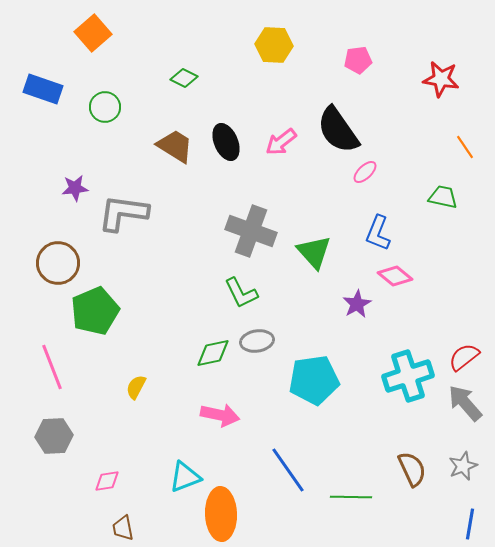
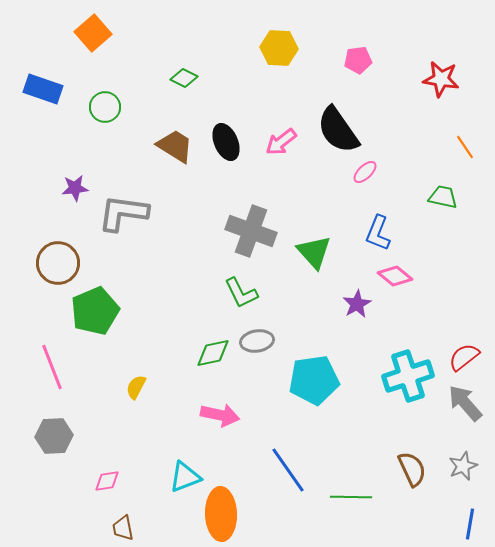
yellow hexagon at (274, 45): moved 5 px right, 3 px down
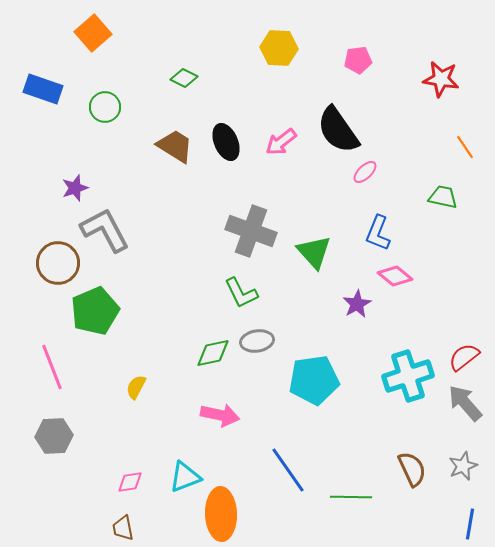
purple star at (75, 188): rotated 12 degrees counterclockwise
gray L-shape at (123, 213): moved 18 px left, 17 px down; rotated 54 degrees clockwise
pink diamond at (107, 481): moved 23 px right, 1 px down
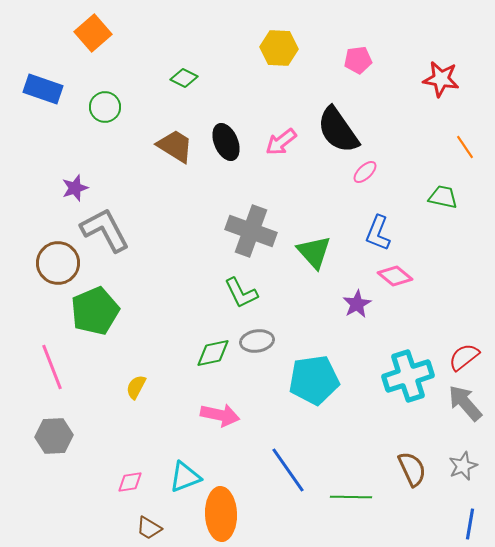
brown trapezoid at (123, 528): moved 26 px right; rotated 48 degrees counterclockwise
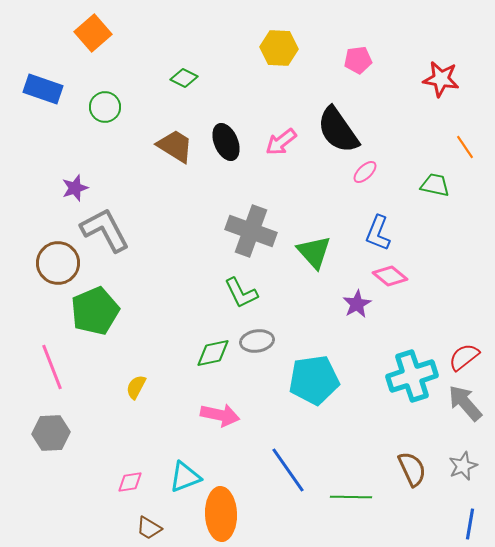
green trapezoid at (443, 197): moved 8 px left, 12 px up
pink diamond at (395, 276): moved 5 px left
cyan cross at (408, 376): moved 4 px right
gray hexagon at (54, 436): moved 3 px left, 3 px up
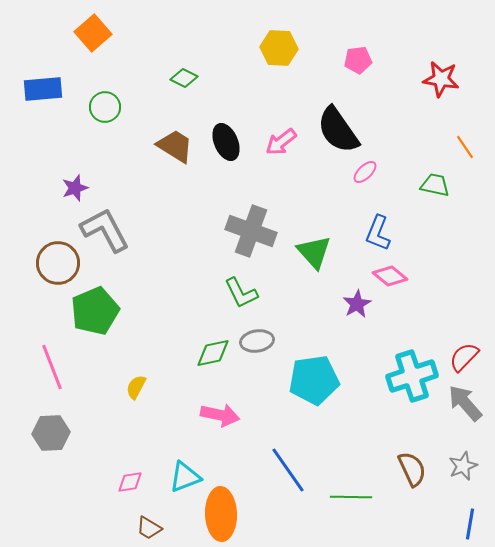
blue rectangle at (43, 89): rotated 24 degrees counterclockwise
red semicircle at (464, 357): rotated 8 degrees counterclockwise
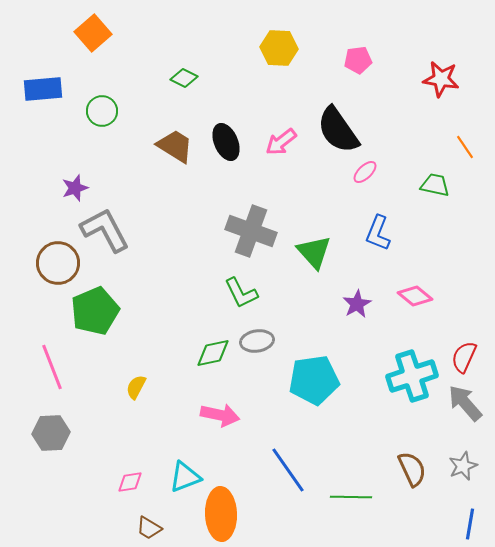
green circle at (105, 107): moved 3 px left, 4 px down
pink diamond at (390, 276): moved 25 px right, 20 px down
red semicircle at (464, 357): rotated 20 degrees counterclockwise
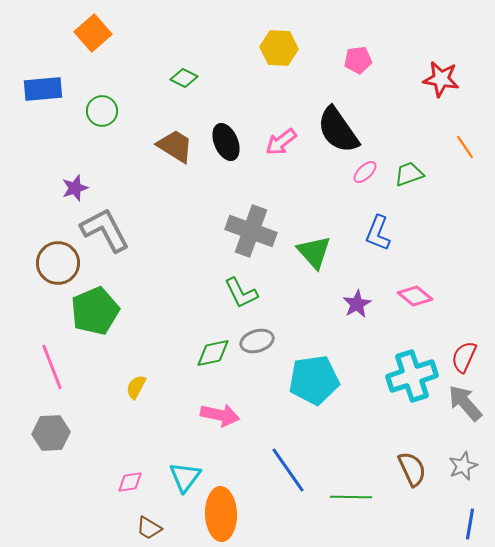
green trapezoid at (435, 185): moved 26 px left, 11 px up; rotated 32 degrees counterclockwise
gray ellipse at (257, 341): rotated 8 degrees counterclockwise
cyan triangle at (185, 477): rotated 32 degrees counterclockwise
